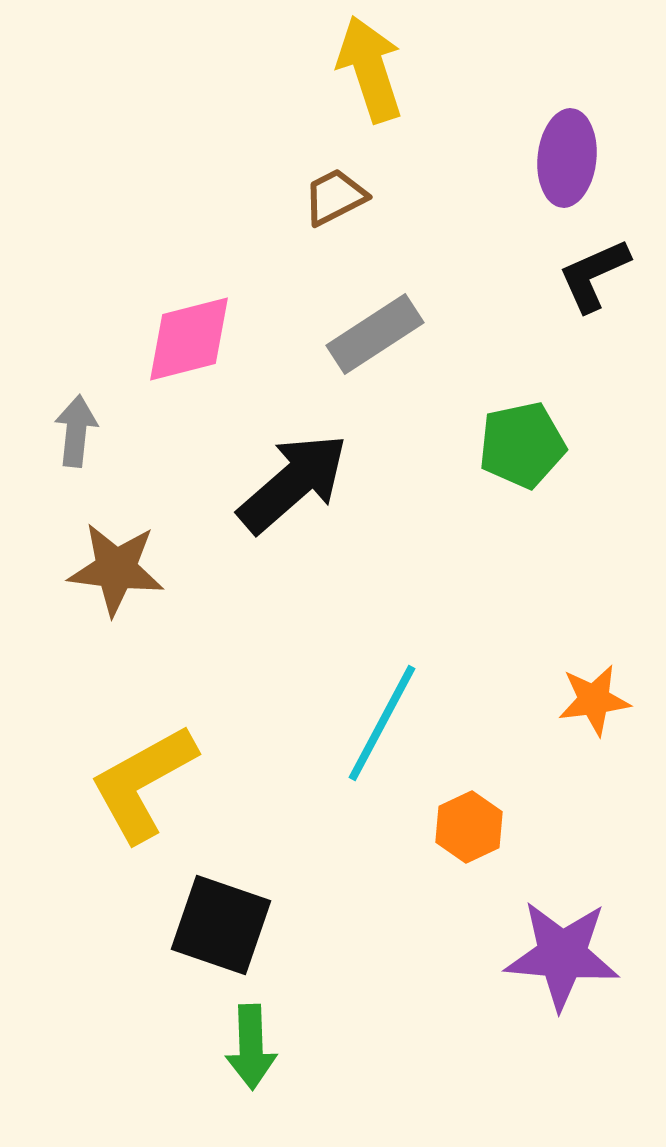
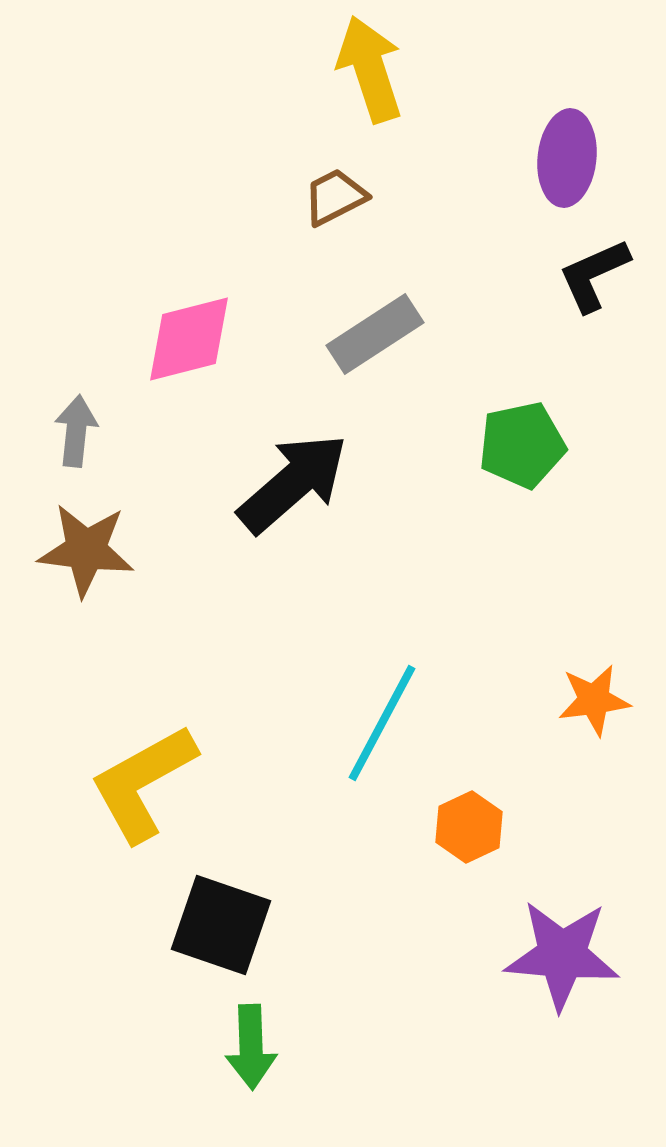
brown star: moved 30 px left, 19 px up
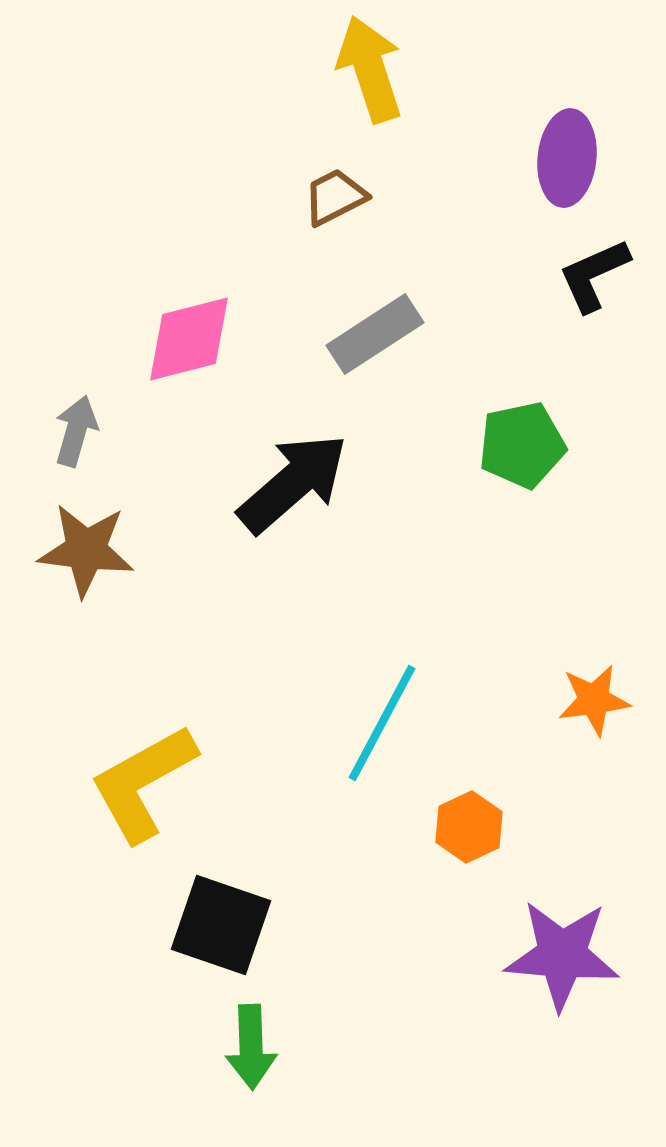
gray arrow: rotated 10 degrees clockwise
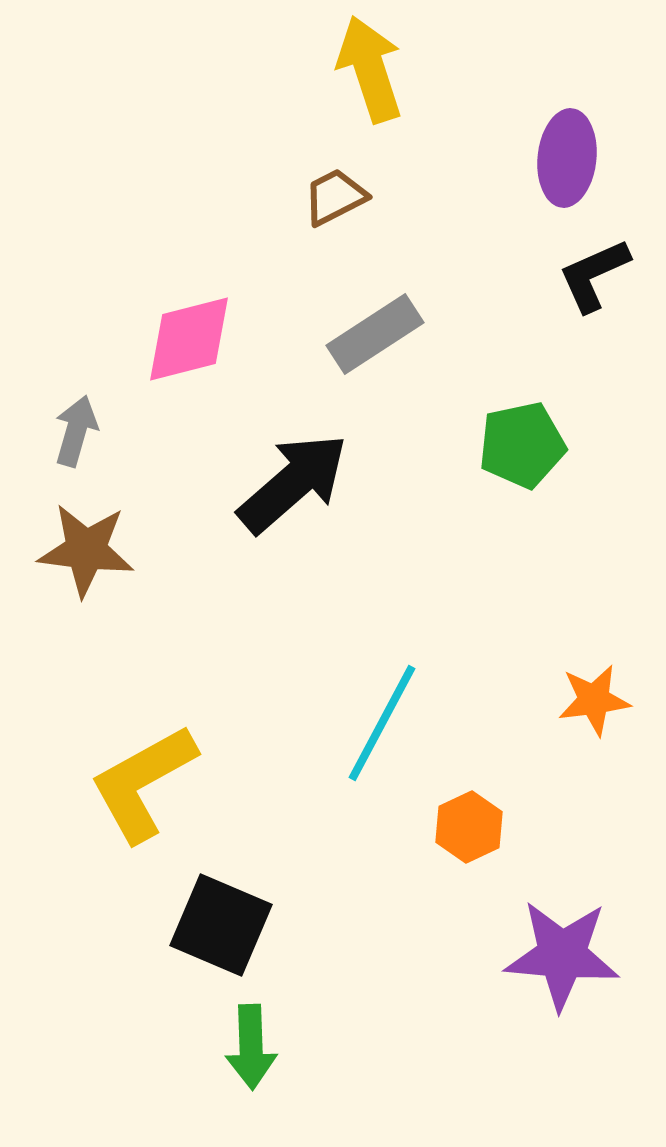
black square: rotated 4 degrees clockwise
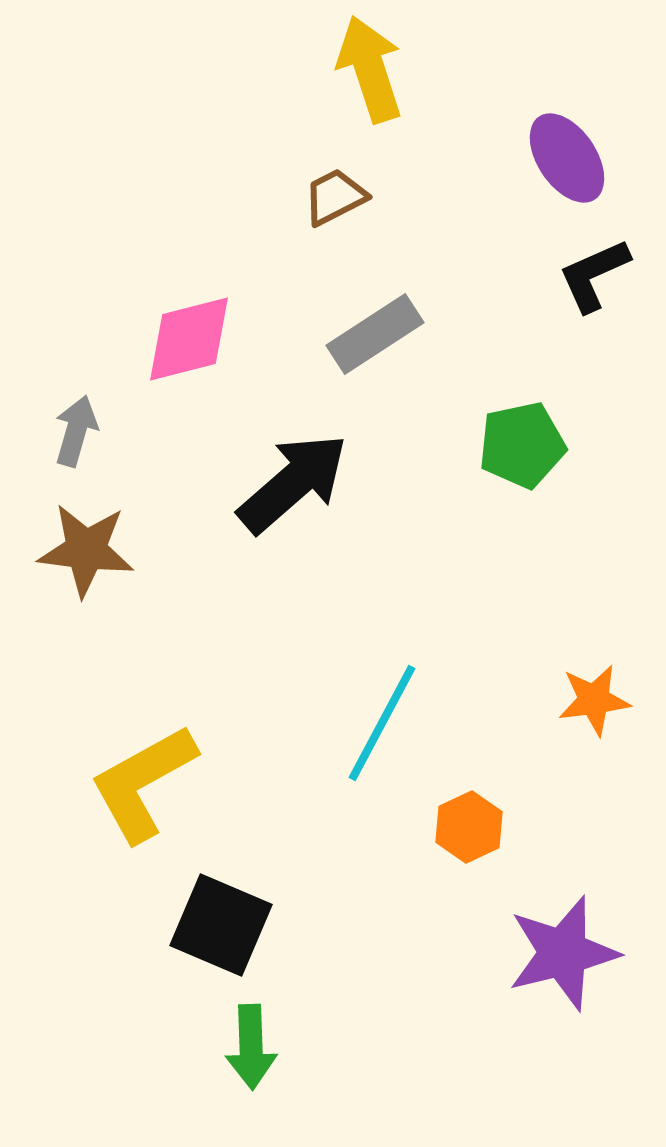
purple ellipse: rotated 40 degrees counterclockwise
purple star: moved 1 px right, 2 px up; rotated 19 degrees counterclockwise
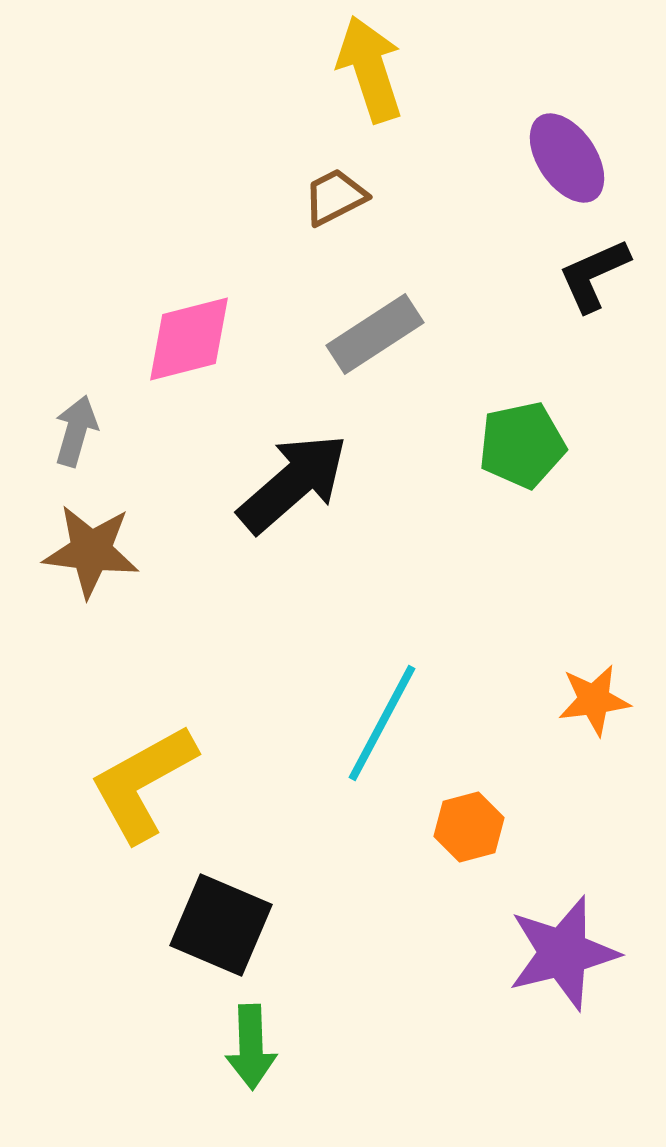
brown star: moved 5 px right, 1 px down
orange hexagon: rotated 10 degrees clockwise
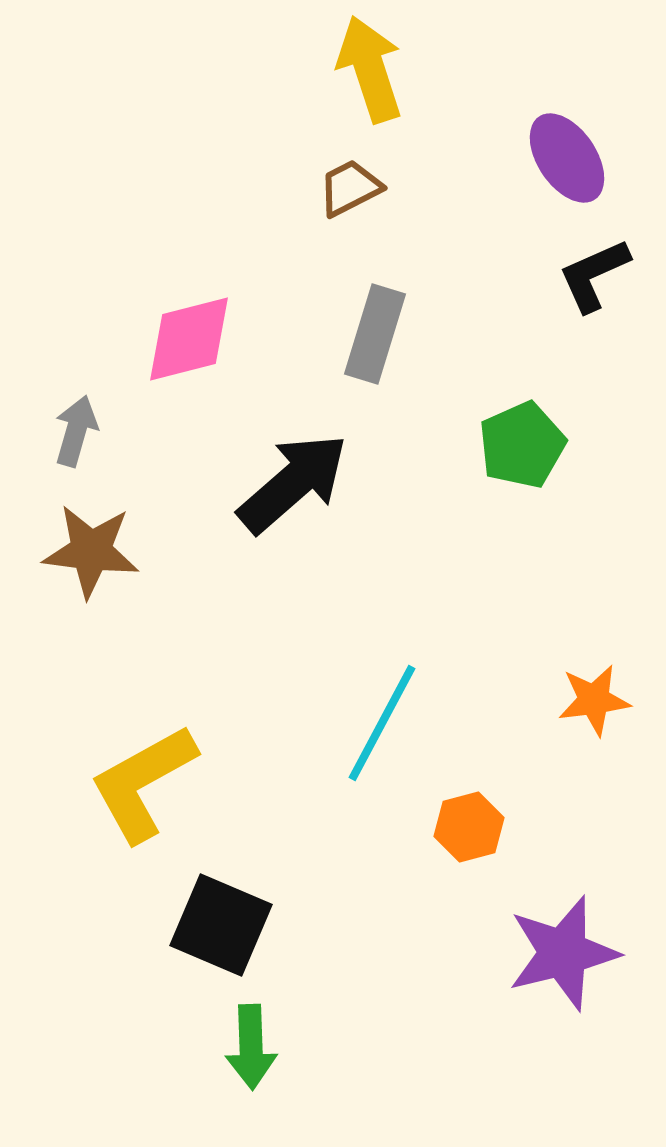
brown trapezoid: moved 15 px right, 9 px up
gray rectangle: rotated 40 degrees counterclockwise
green pentagon: rotated 12 degrees counterclockwise
